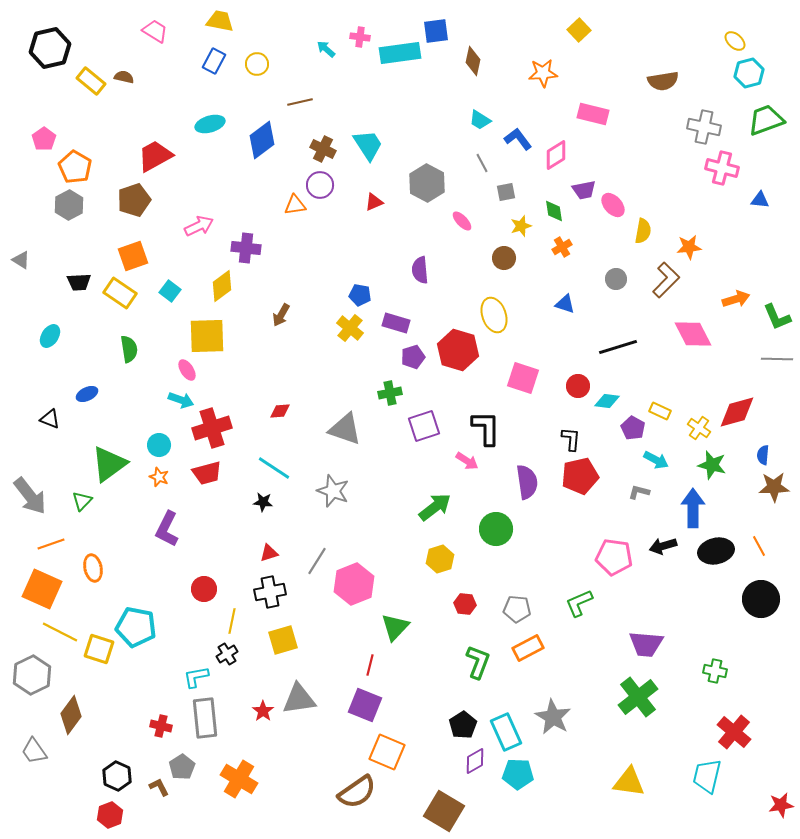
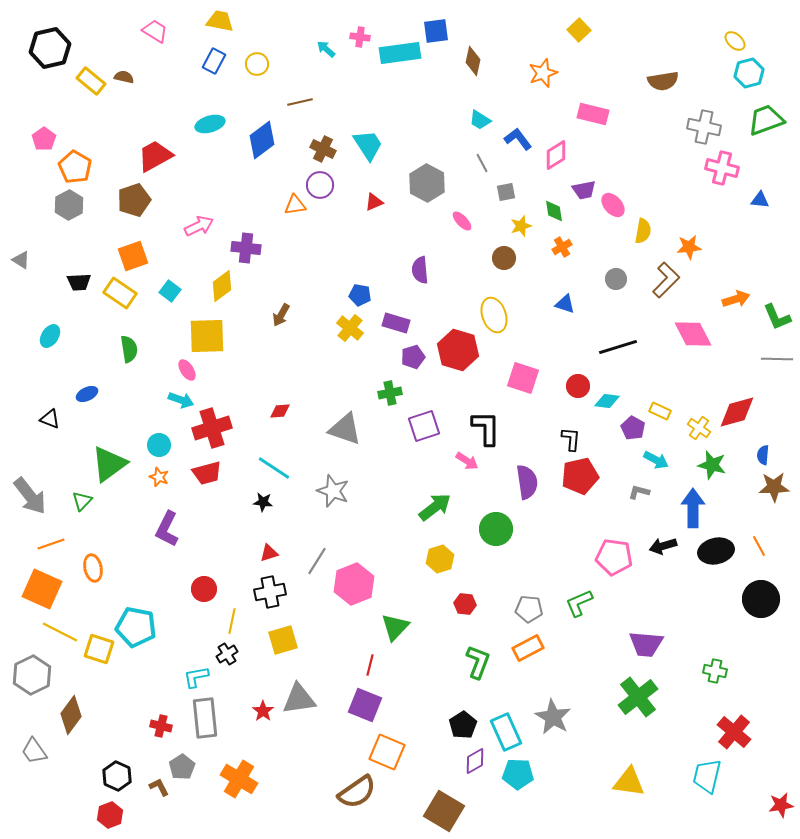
orange star at (543, 73): rotated 16 degrees counterclockwise
gray pentagon at (517, 609): moved 12 px right
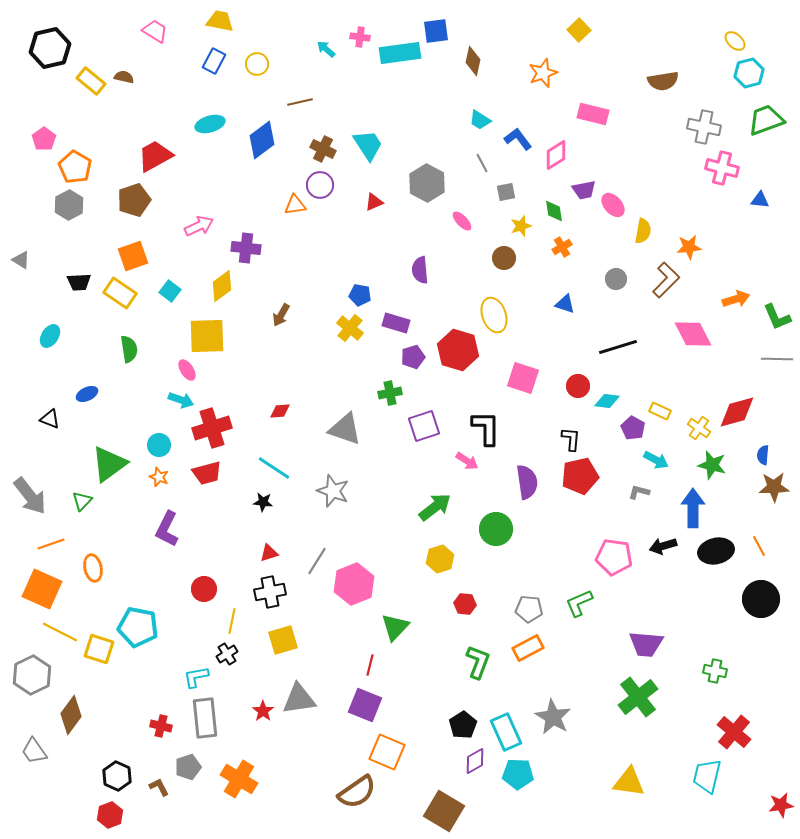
cyan pentagon at (136, 627): moved 2 px right
gray pentagon at (182, 767): moved 6 px right; rotated 15 degrees clockwise
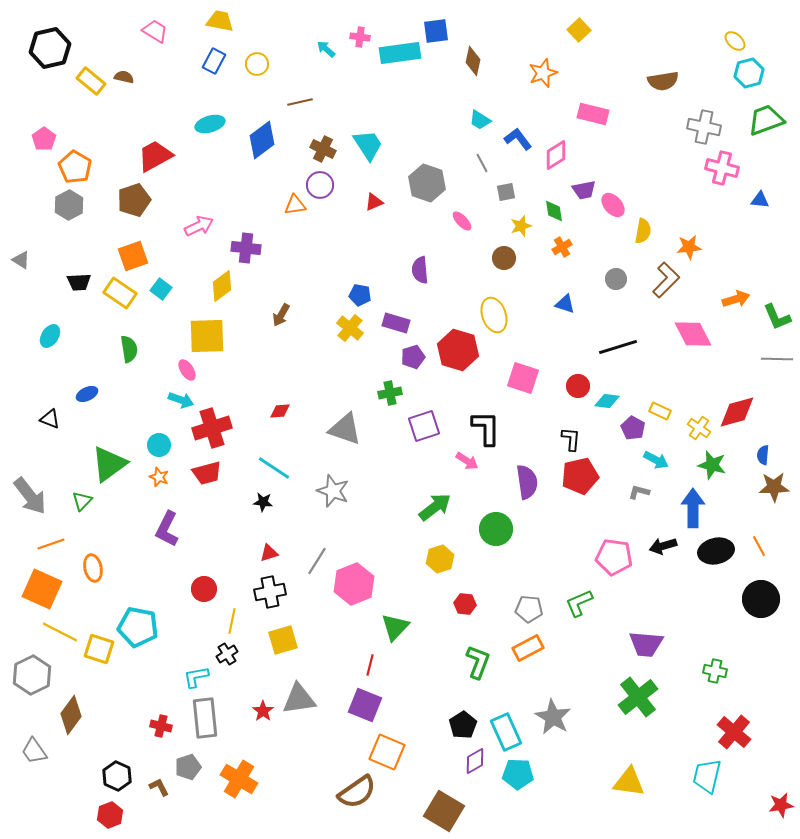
gray hexagon at (427, 183): rotated 9 degrees counterclockwise
cyan square at (170, 291): moved 9 px left, 2 px up
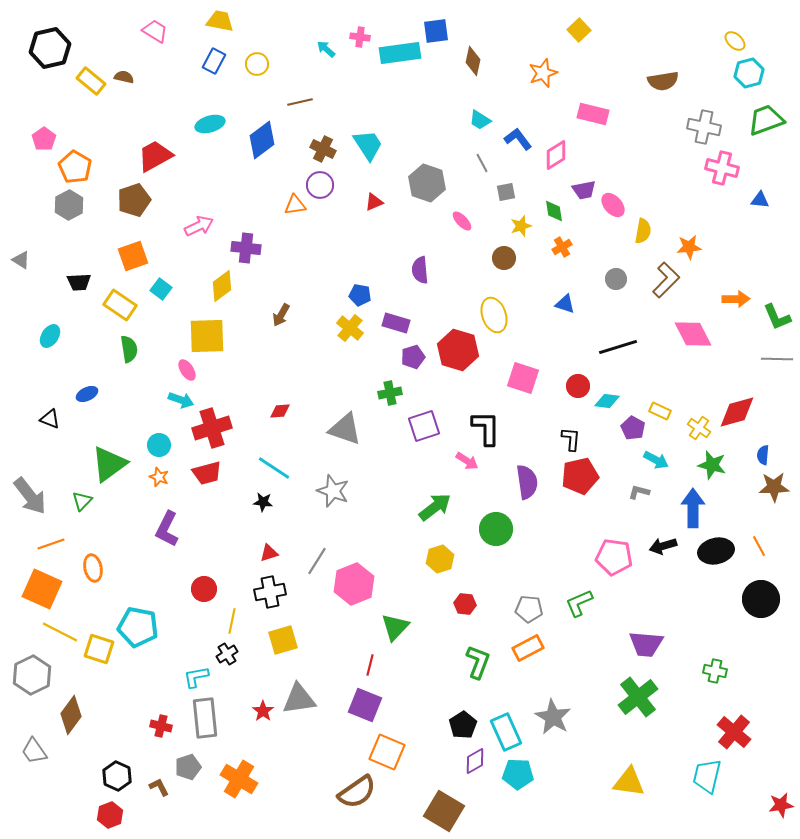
yellow rectangle at (120, 293): moved 12 px down
orange arrow at (736, 299): rotated 16 degrees clockwise
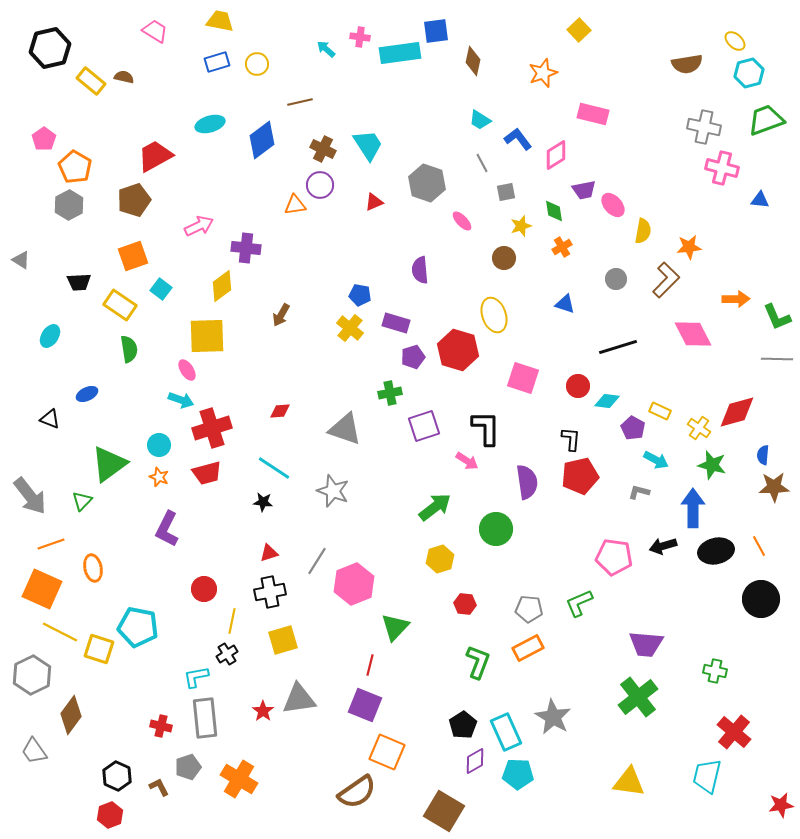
blue rectangle at (214, 61): moved 3 px right, 1 px down; rotated 45 degrees clockwise
brown semicircle at (663, 81): moved 24 px right, 17 px up
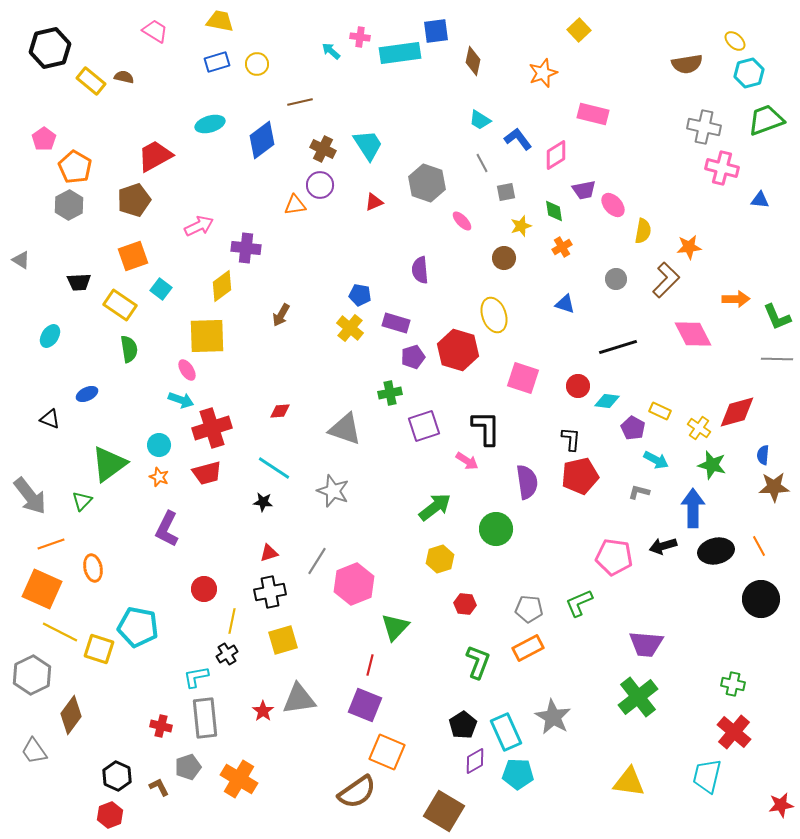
cyan arrow at (326, 49): moved 5 px right, 2 px down
green cross at (715, 671): moved 18 px right, 13 px down
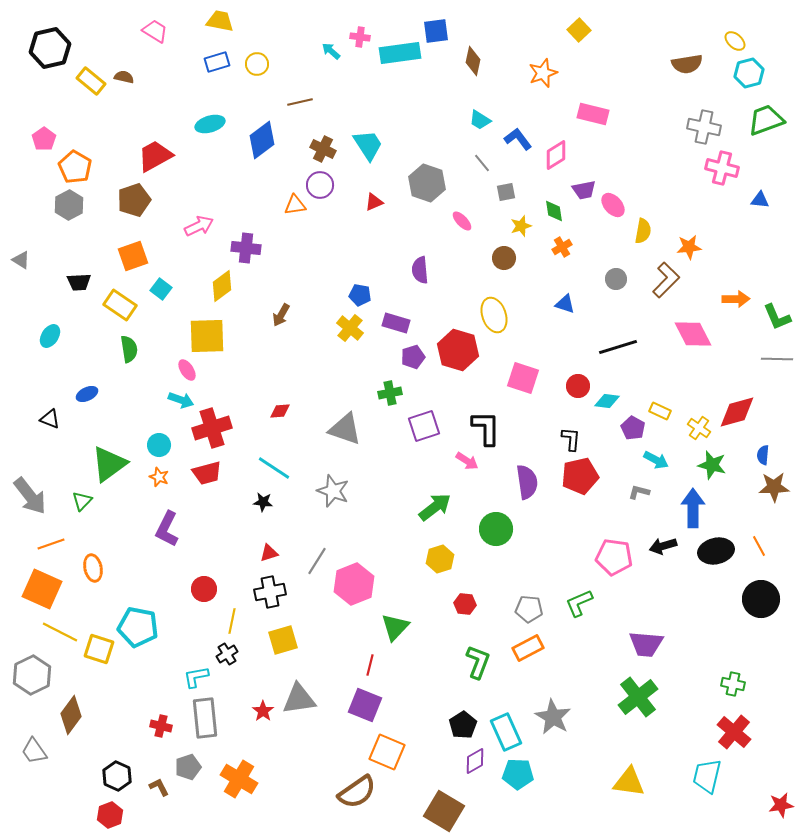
gray line at (482, 163): rotated 12 degrees counterclockwise
